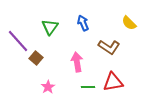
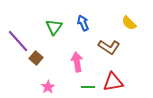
green triangle: moved 4 px right
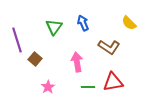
purple line: moved 1 px left, 1 px up; rotated 25 degrees clockwise
brown square: moved 1 px left, 1 px down
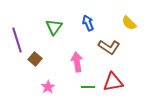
blue arrow: moved 5 px right
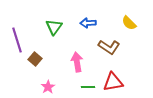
blue arrow: rotated 70 degrees counterclockwise
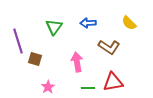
purple line: moved 1 px right, 1 px down
brown square: rotated 24 degrees counterclockwise
green line: moved 1 px down
